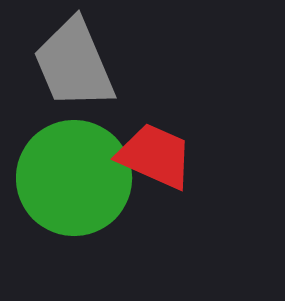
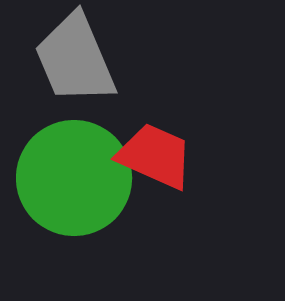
gray trapezoid: moved 1 px right, 5 px up
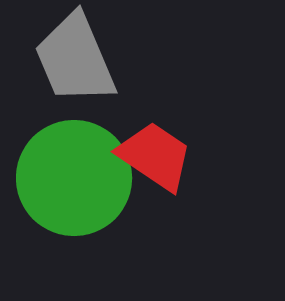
red trapezoid: rotated 10 degrees clockwise
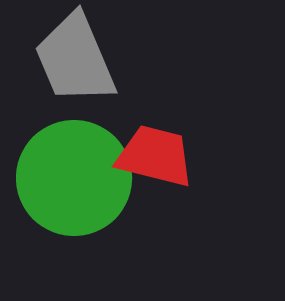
red trapezoid: rotated 20 degrees counterclockwise
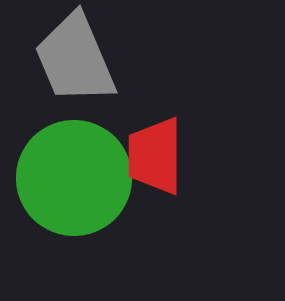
red trapezoid: rotated 104 degrees counterclockwise
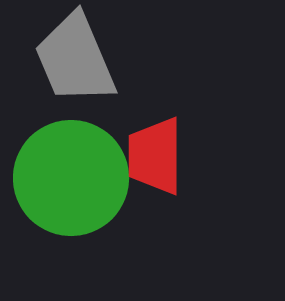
green circle: moved 3 px left
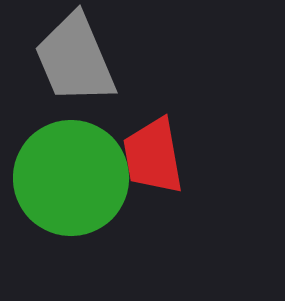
red trapezoid: moved 2 px left; rotated 10 degrees counterclockwise
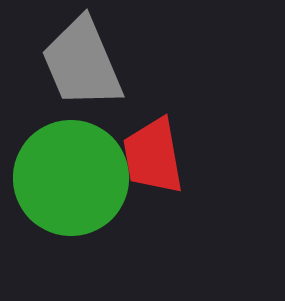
gray trapezoid: moved 7 px right, 4 px down
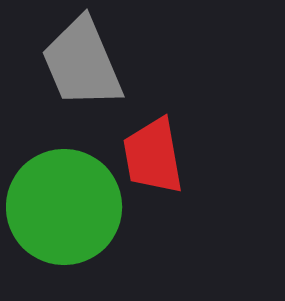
green circle: moved 7 px left, 29 px down
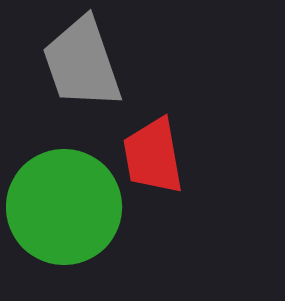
gray trapezoid: rotated 4 degrees clockwise
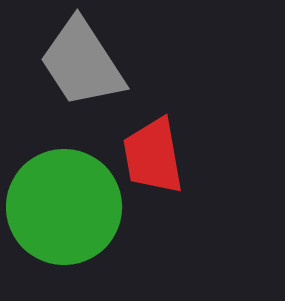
gray trapezoid: rotated 14 degrees counterclockwise
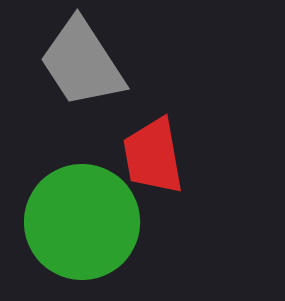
green circle: moved 18 px right, 15 px down
